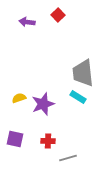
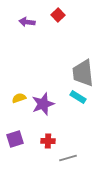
purple square: rotated 30 degrees counterclockwise
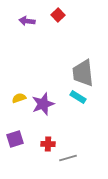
purple arrow: moved 1 px up
red cross: moved 3 px down
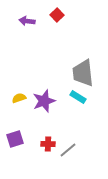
red square: moved 1 px left
purple star: moved 1 px right, 3 px up
gray line: moved 8 px up; rotated 24 degrees counterclockwise
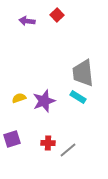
purple square: moved 3 px left
red cross: moved 1 px up
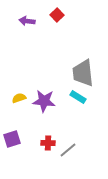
purple star: rotated 25 degrees clockwise
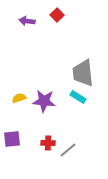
purple square: rotated 12 degrees clockwise
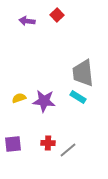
purple square: moved 1 px right, 5 px down
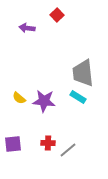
purple arrow: moved 7 px down
yellow semicircle: rotated 120 degrees counterclockwise
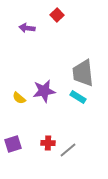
purple star: moved 10 px up; rotated 15 degrees counterclockwise
purple square: rotated 12 degrees counterclockwise
